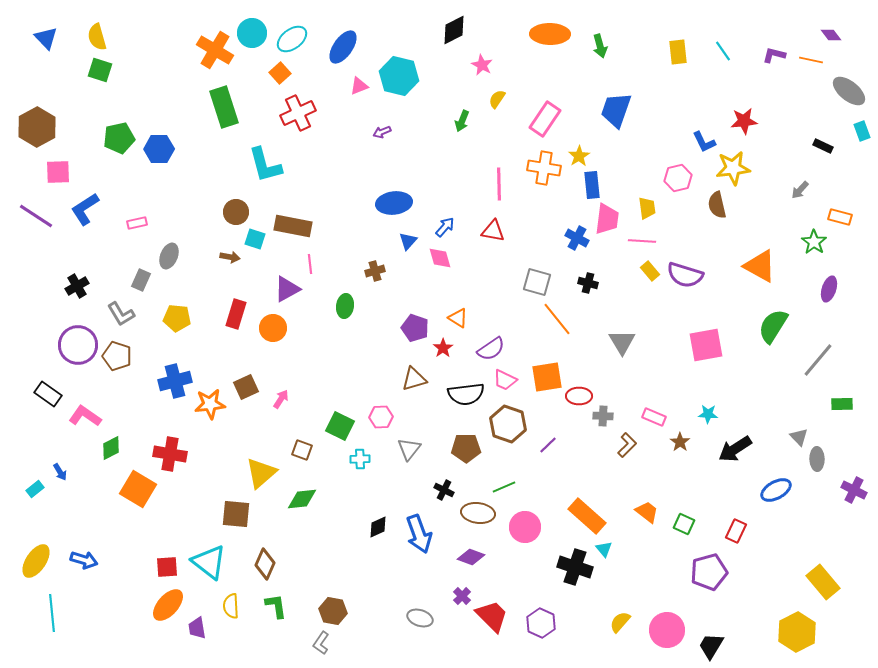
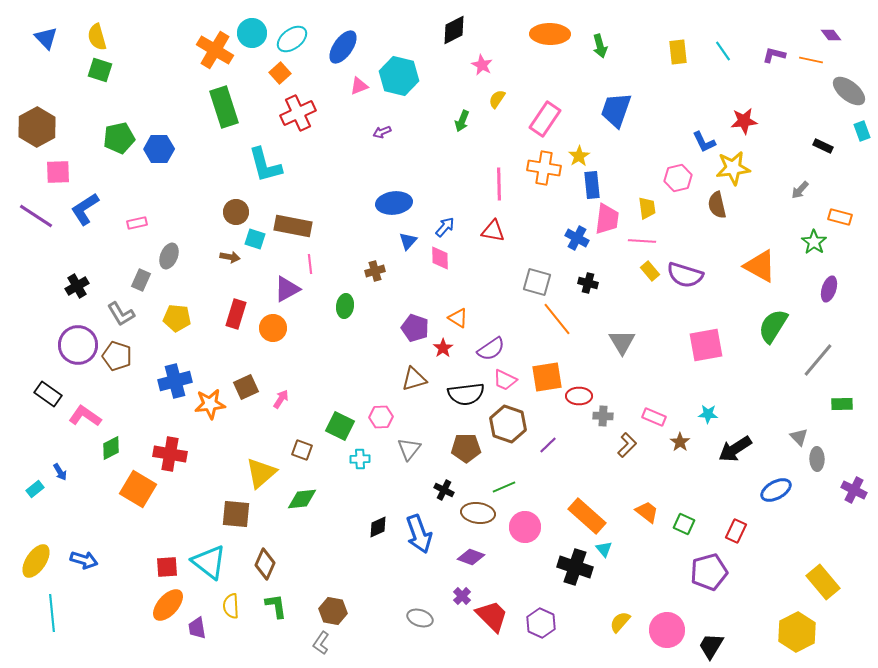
pink diamond at (440, 258): rotated 15 degrees clockwise
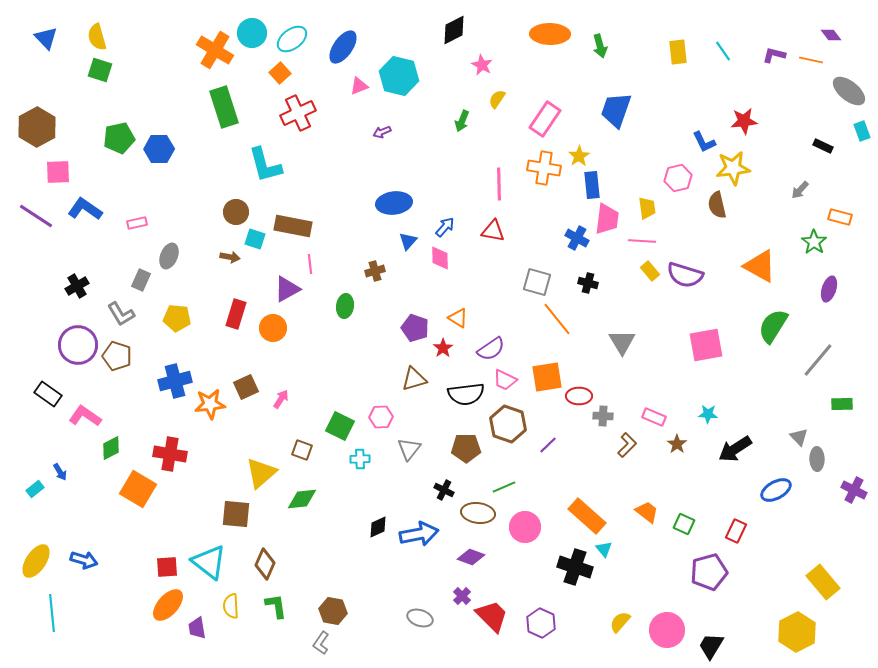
blue L-shape at (85, 209): rotated 68 degrees clockwise
brown star at (680, 442): moved 3 px left, 2 px down
blue arrow at (419, 534): rotated 81 degrees counterclockwise
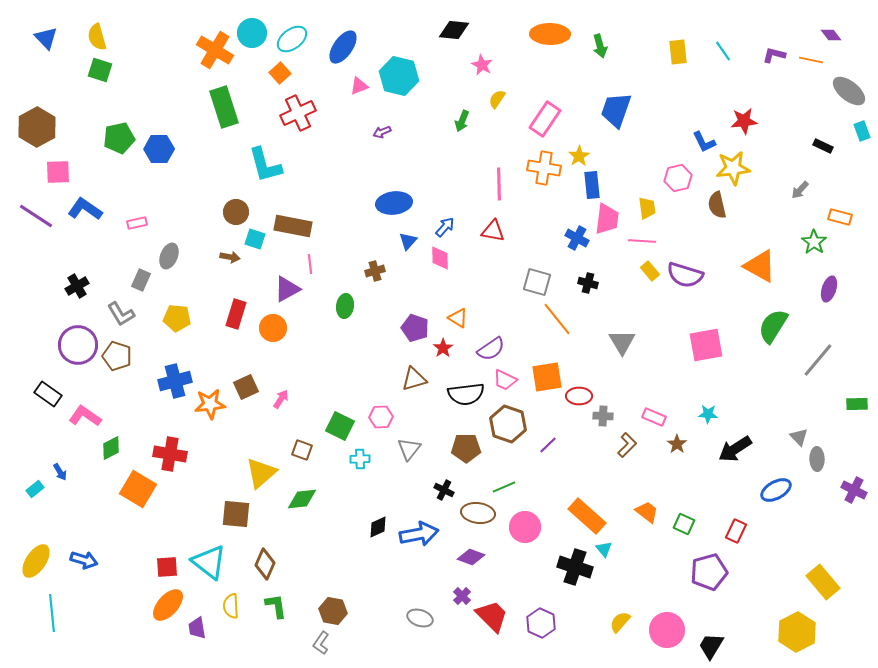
black diamond at (454, 30): rotated 32 degrees clockwise
green rectangle at (842, 404): moved 15 px right
